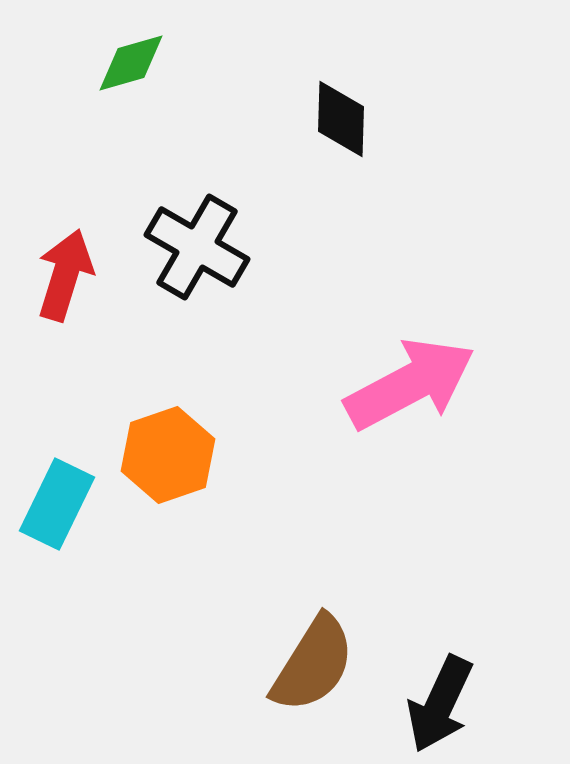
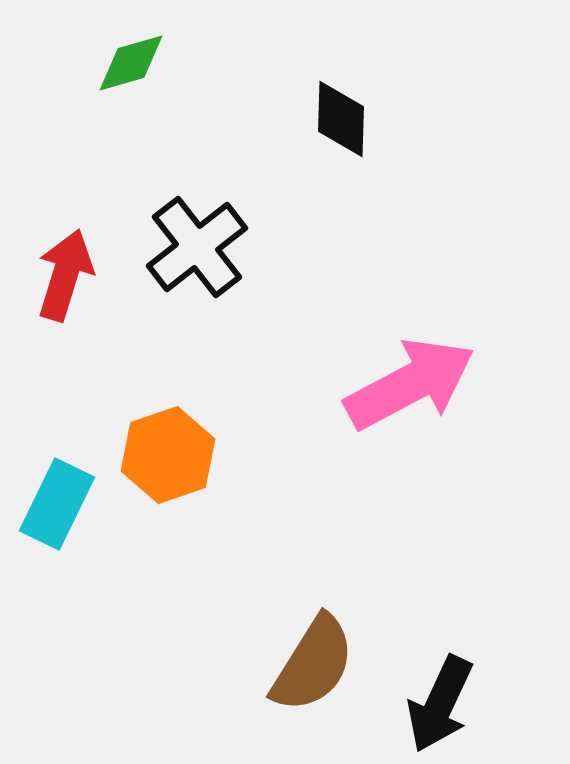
black cross: rotated 22 degrees clockwise
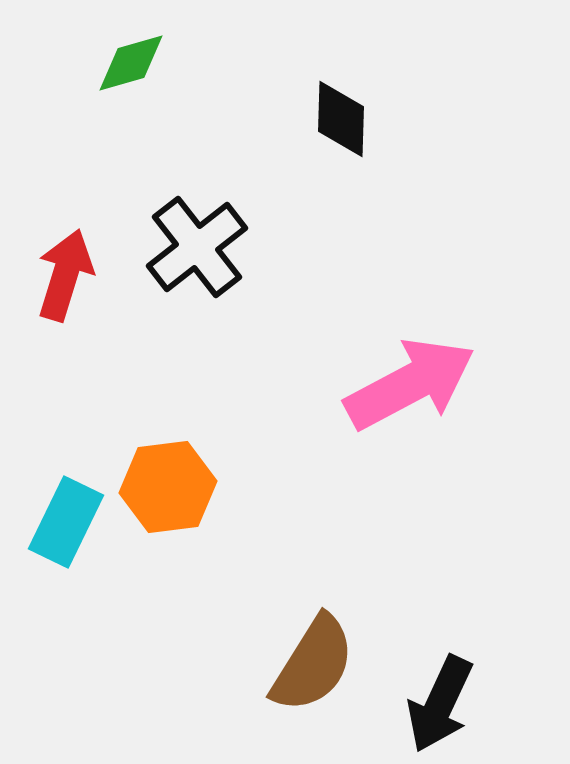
orange hexagon: moved 32 px down; rotated 12 degrees clockwise
cyan rectangle: moved 9 px right, 18 px down
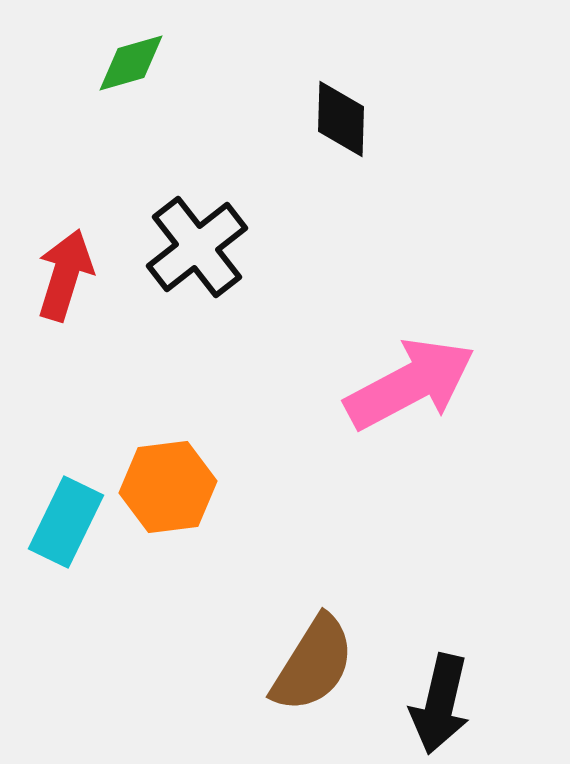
black arrow: rotated 12 degrees counterclockwise
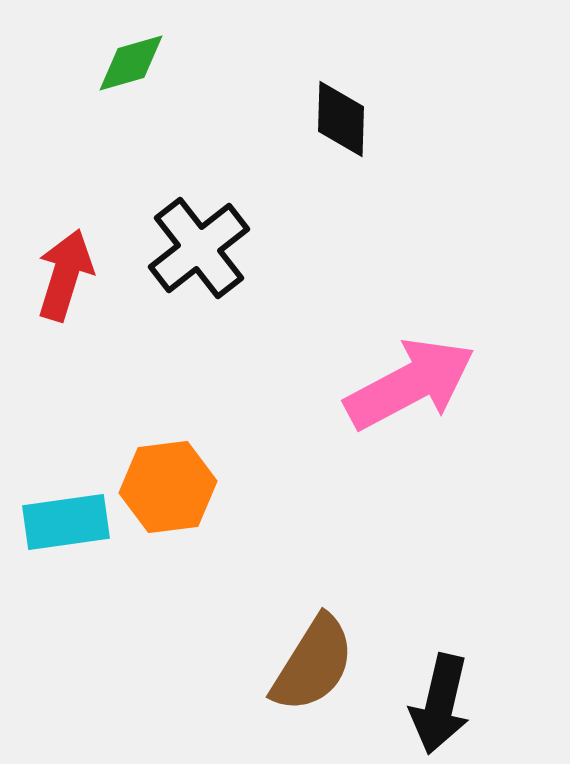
black cross: moved 2 px right, 1 px down
cyan rectangle: rotated 56 degrees clockwise
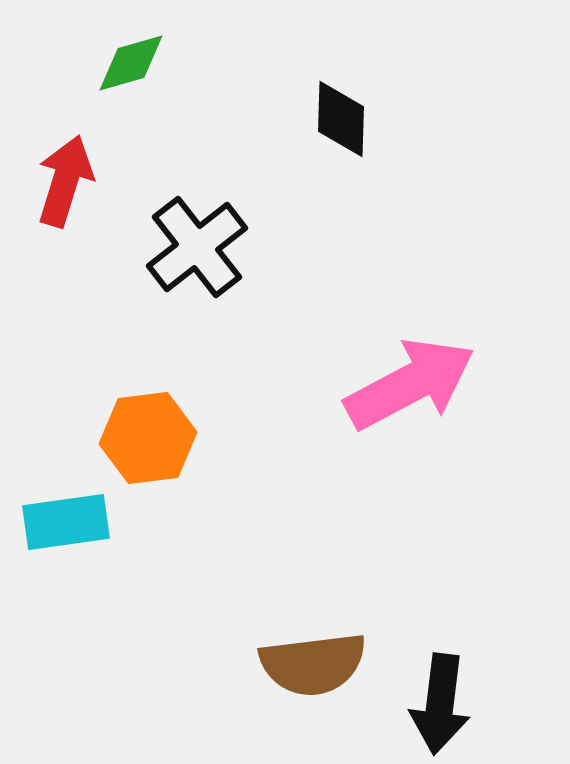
black cross: moved 2 px left, 1 px up
red arrow: moved 94 px up
orange hexagon: moved 20 px left, 49 px up
brown semicircle: rotated 51 degrees clockwise
black arrow: rotated 6 degrees counterclockwise
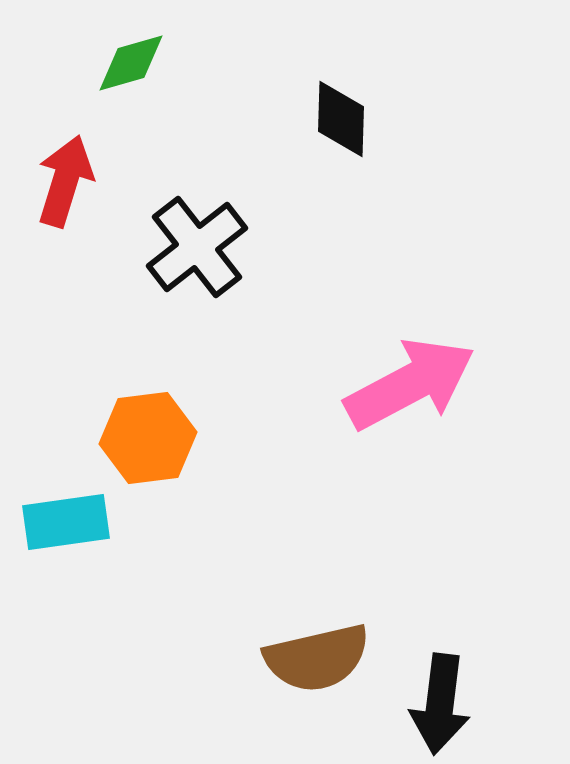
brown semicircle: moved 4 px right, 6 px up; rotated 6 degrees counterclockwise
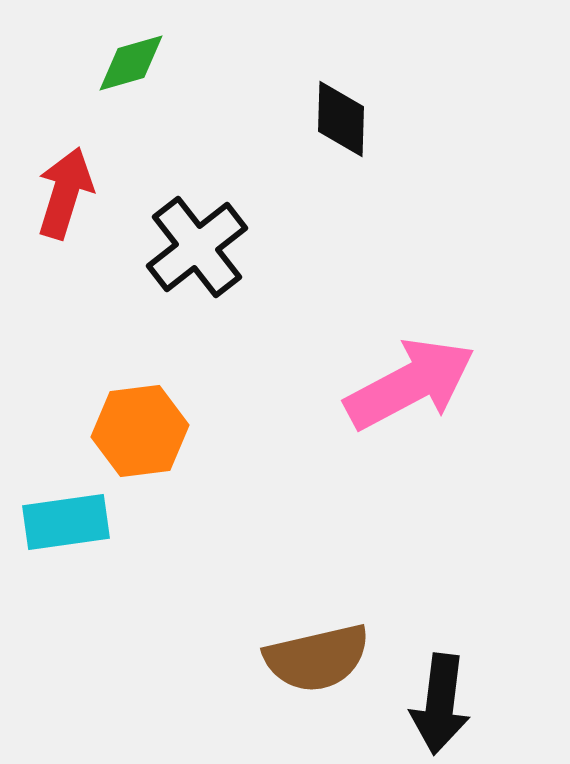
red arrow: moved 12 px down
orange hexagon: moved 8 px left, 7 px up
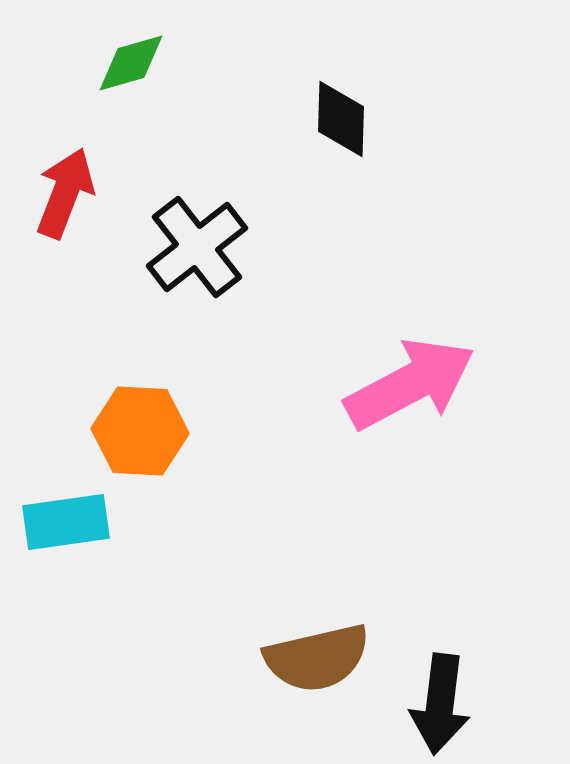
red arrow: rotated 4 degrees clockwise
orange hexagon: rotated 10 degrees clockwise
